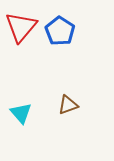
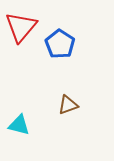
blue pentagon: moved 13 px down
cyan triangle: moved 2 px left, 12 px down; rotated 35 degrees counterclockwise
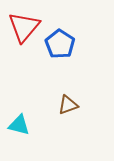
red triangle: moved 3 px right
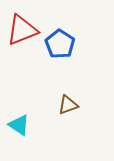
red triangle: moved 2 px left, 3 px down; rotated 28 degrees clockwise
cyan triangle: rotated 20 degrees clockwise
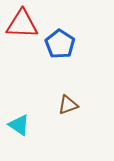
red triangle: moved 6 px up; rotated 24 degrees clockwise
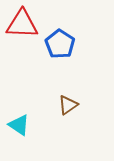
brown triangle: rotated 15 degrees counterclockwise
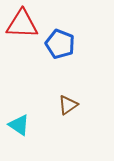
blue pentagon: rotated 12 degrees counterclockwise
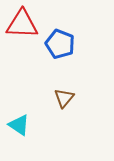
brown triangle: moved 4 px left, 7 px up; rotated 15 degrees counterclockwise
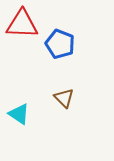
brown triangle: rotated 25 degrees counterclockwise
cyan triangle: moved 11 px up
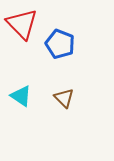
red triangle: rotated 44 degrees clockwise
cyan triangle: moved 2 px right, 18 px up
